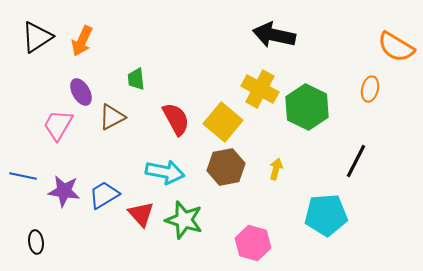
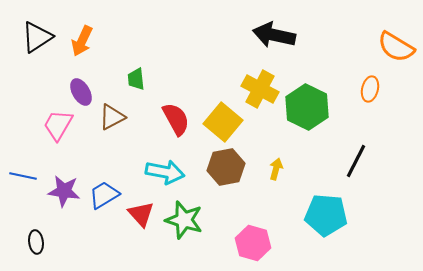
cyan pentagon: rotated 9 degrees clockwise
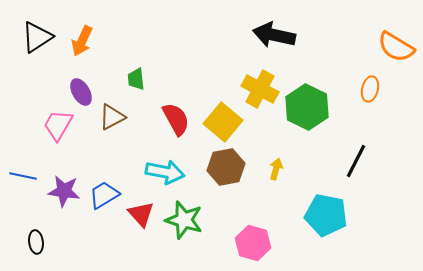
cyan pentagon: rotated 6 degrees clockwise
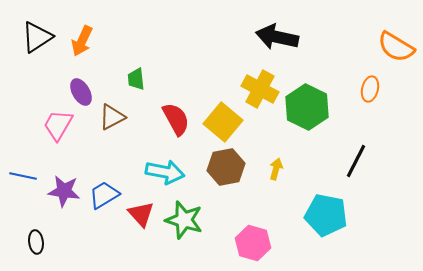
black arrow: moved 3 px right, 2 px down
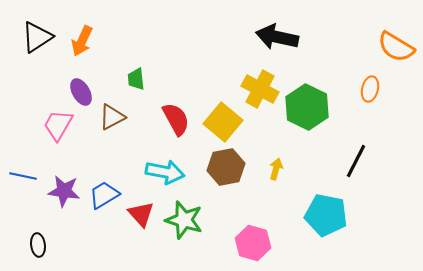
black ellipse: moved 2 px right, 3 px down
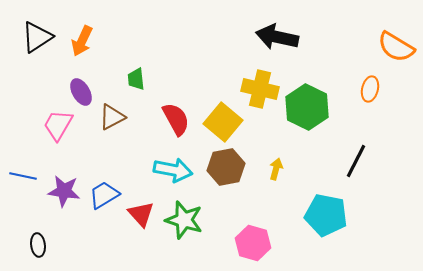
yellow cross: rotated 15 degrees counterclockwise
cyan arrow: moved 8 px right, 2 px up
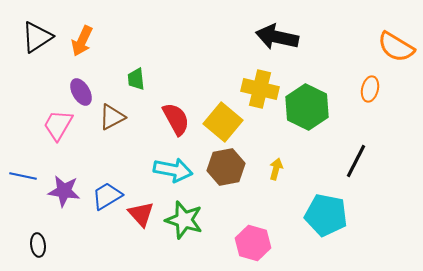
blue trapezoid: moved 3 px right, 1 px down
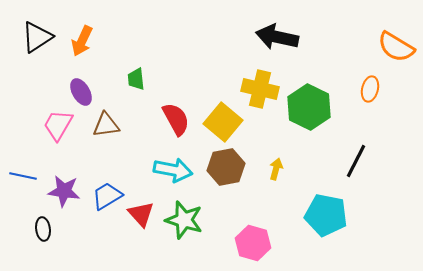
green hexagon: moved 2 px right
brown triangle: moved 6 px left, 8 px down; rotated 20 degrees clockwise
black ellipse: moved 5 px right, 16 px up
